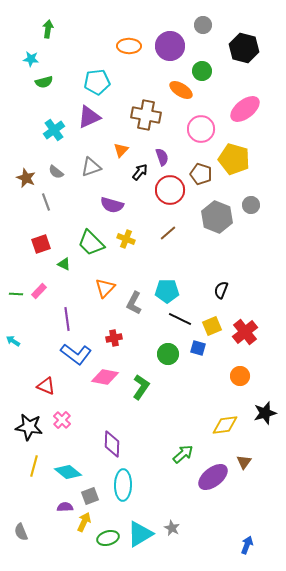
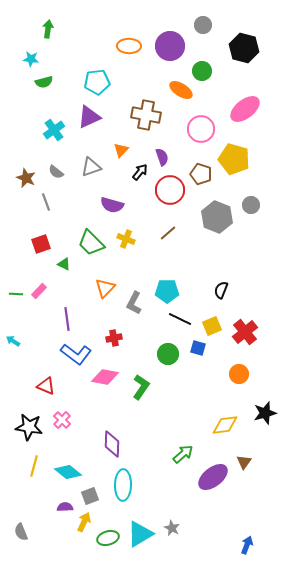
orange circle at (240, 376): moved 1 px left, 2 px up
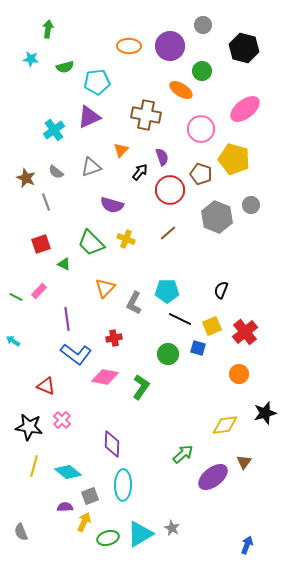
green semicircle at (44, 82): moved 21 px right, 15 px up
green line at (16, 294): moved 3 px down; rotated 24 degrees clockwise
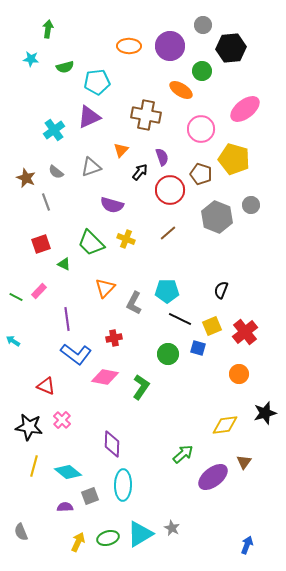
black hexagon at (244, 48): moved 13 px left; rotated 20 degrees counterclockwise
yellow arrow at (84, 522): moved 6 px left, 20 px down
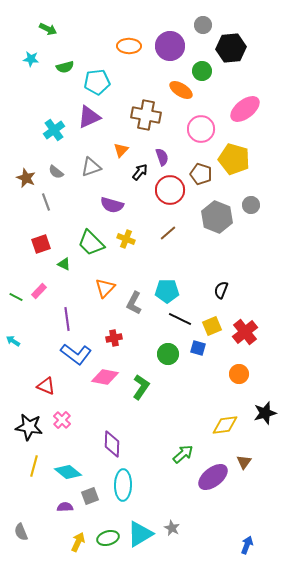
green arrow at (48, 29): rotated 108 degrees clockwise
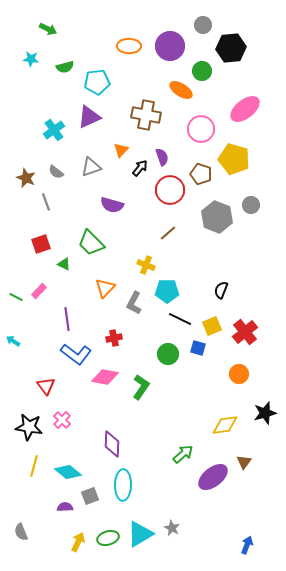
black arrow at (140, 172): moved 4 px up
yellow cross at (126, 239): moved 20 px right, 26 px down
red triangle at (46, 386): rotated 30 degrees clockwise
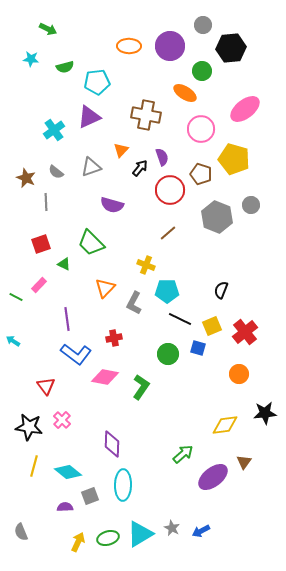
orange ellipse at (181, 90): moved 4 px right, 3 px down
gray line at (46, 202): rotated 18 degrees clockwise
pink rectangle at (39, 291): moved 6 px up
black star at (265, 413): rotated 10 degrees clockwise
blue arrow at (247, 545): moved 46 px left, 14 px up; rotated 138 degrees counterclockwise
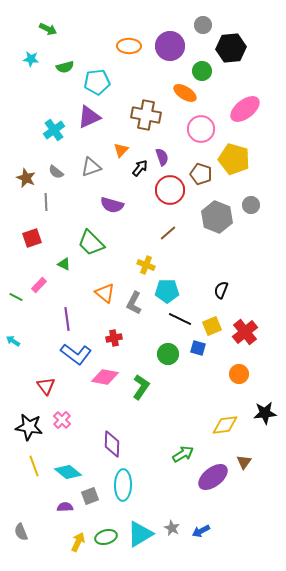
red square at (41, 244): moved 9 px left, 6 px up
orange triangle at (105, 288): moved 5 px down; rotated 35 degrees counterclockwise
green arrow at (183, 454): rotated 10 degrees clockwise
yellow line at (34, 466): rotated 35 degrees counterclockwise
green ellipse at (108, 538): moved 2 px left, 1 px up
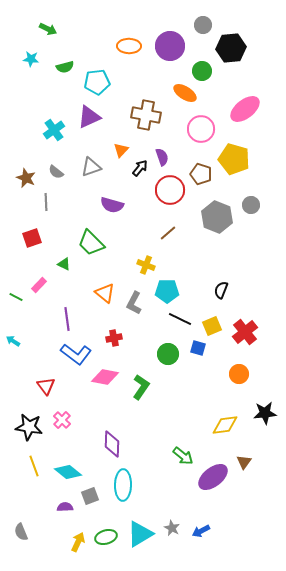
green arrow at (183, 454): moved 2 px down; rotated 70 degrees clockwise
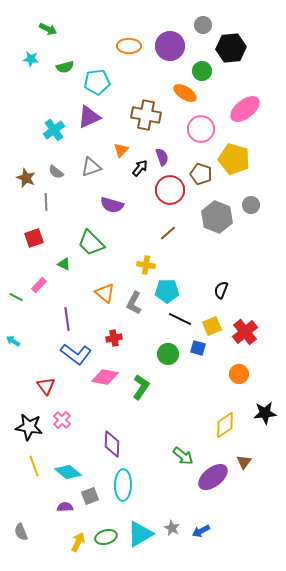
red square at (32, 238): moved 2 px right
yellow cross at (146, 265): rotated 12 degrees counterclockwise
yellow diamond at (225, 425): rotated 28 degrees counterclockwise
